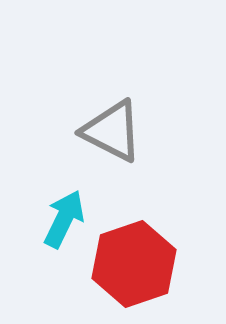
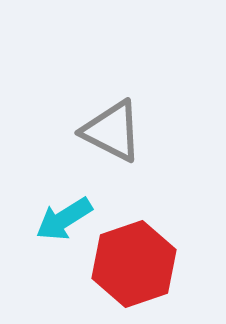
cyan arrow: rotated 148 degrees counterclockwise
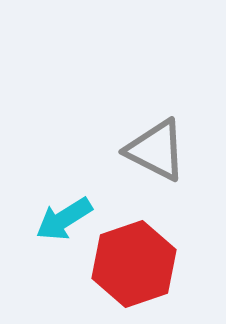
gray triangle: moved 44 px right, 19 px down
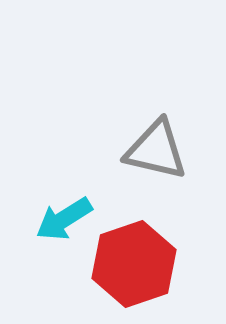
gray triangle: rotated 14 degrees counterclockwise
